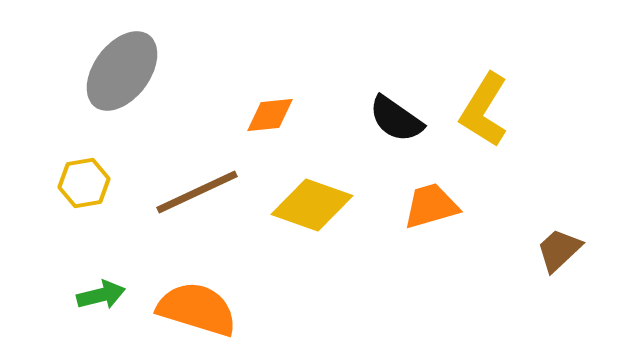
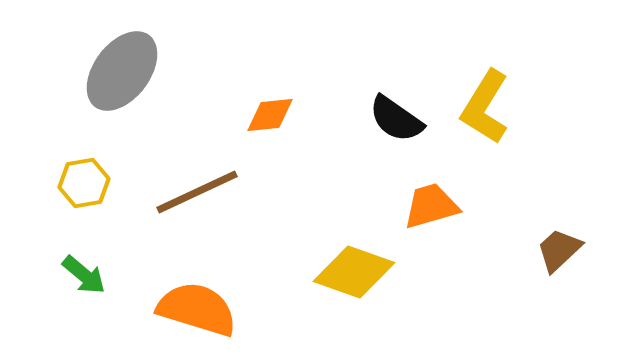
yellow L-shape: moved 1 px right, 3 px up
yellow diamond: moved 42 px right, 67 px down
green arrow: moved 17 px left, 20 px up; rotated 54 degrees clockwise
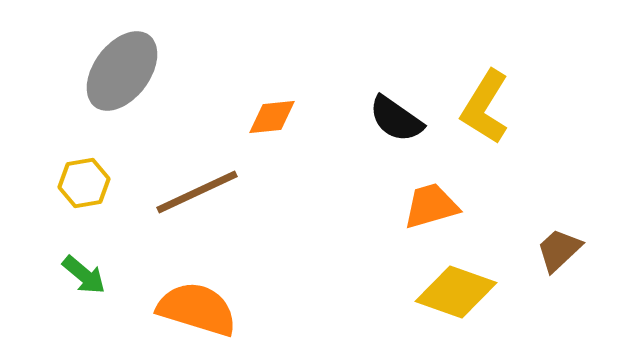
orange diamond: moved 2 px right, 2 px down
yellow diamond: moved 102 px right, 20 px down
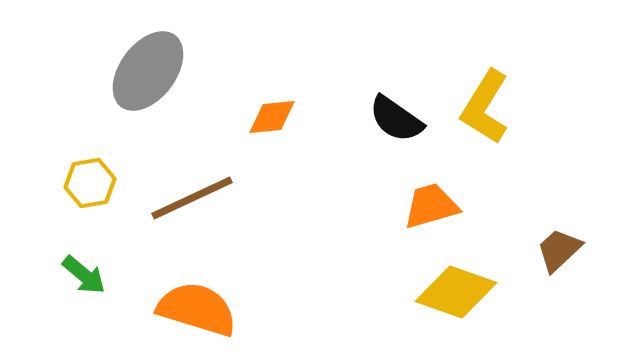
gray ellipse: moved 26 px right
yellow hexagon: moved 6 px right
brown line: moved 5 px left, 6 px down
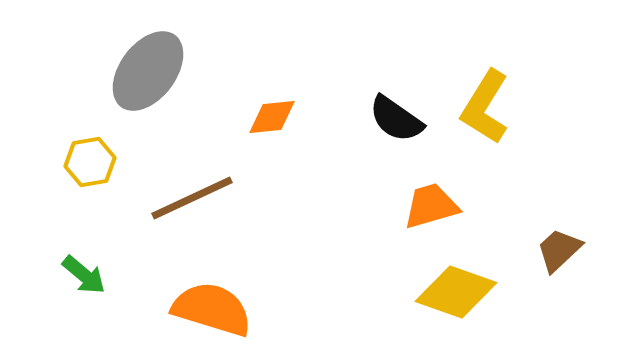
yellow hexagon: moved 21 px up
orange semicircle: moved 15 px right
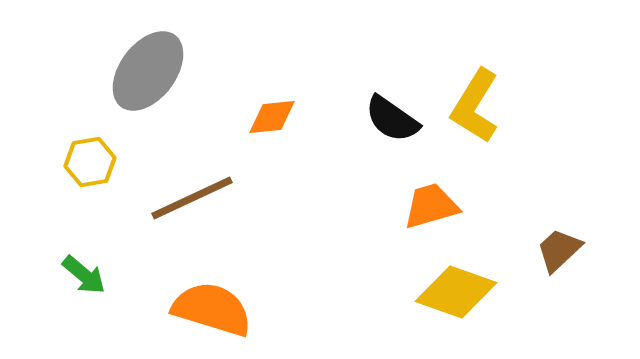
yellow L-shape: moved 10 px left, 1 px up
black semicircle: moved 4 px left
